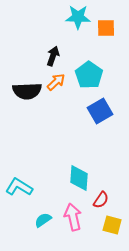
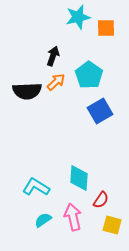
cyan star: rotated 15 degrees counterclockwise
cyan L-shape: moved 17 px right
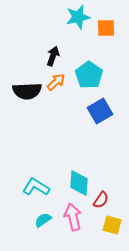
cyan diamond: moved 5 px down
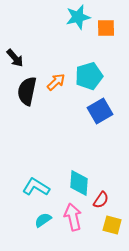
black arrow: moved 38 px left, 2 px down; rotated 120 degrees clockwise
cyan pentagon: moved 1 px down; rotated 20 degrees clockwise
black semicircle: rotated 104 degrees clockwise
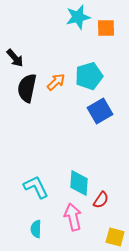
black semicircle: moved 3 px up
cyan L-shape: rotated 32 degrees clockwise
cyan semicircle: moved 7 px left, 9 px down; rotated 54 degrees counterclockwise
yellow square: moved 3 px right, 12 px down
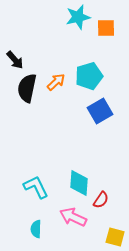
black arrow: moved 2 px down
pink arrow: rotated 52 degrees counterclockwise
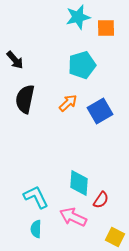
cyan pentagon: moved 7 px left, 11 px up
orange arrow: moved 12 px right, 21 px down
black semicircle: moved 2 px left, 11 px down
cyan L-shape: moved 10 px down
yellow square: rotated 12 degrees clockwise
